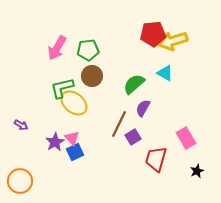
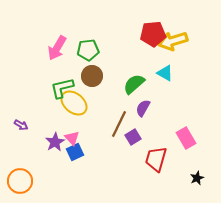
black star: moved 7 px down
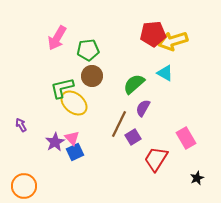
pink arrow: moved 10 px up
purple arrow: rotated 152 degrees counterclockwise
red trapezoid: rotated 16 degrees clockwise
orange circle: moved 4 px right, 5 px down
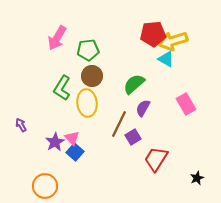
cyan triangle: moved 1 px right, 14 px up
green L-shape: rotated 45 degrees counterclockwise
yellow ellipse: moved 13 px right; rotated 44 degrees clockwise
pink rectangle: moved 34 px up
blue square: rotated 24 degrees counterclockwise
orange circle: moved 21 px right
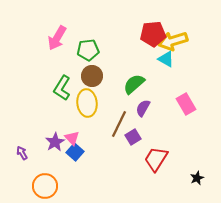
purple arrow: moved 1 px right, 28 px down
